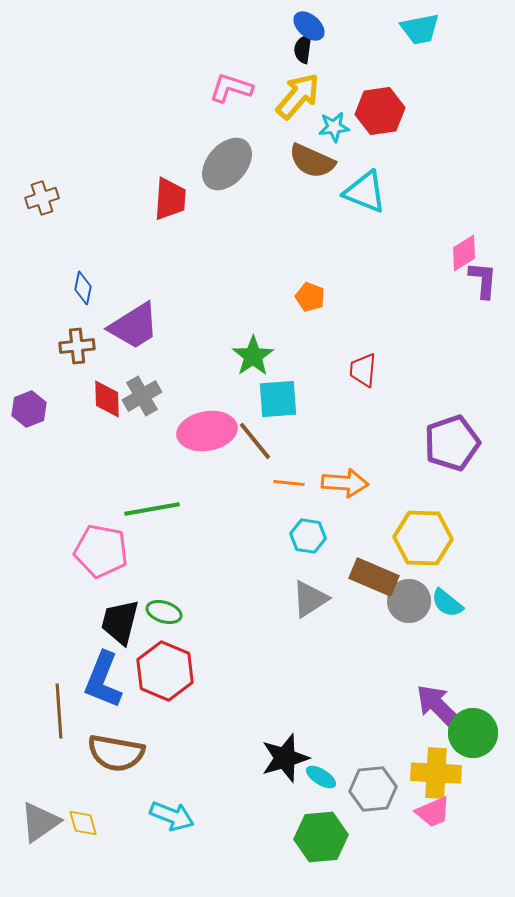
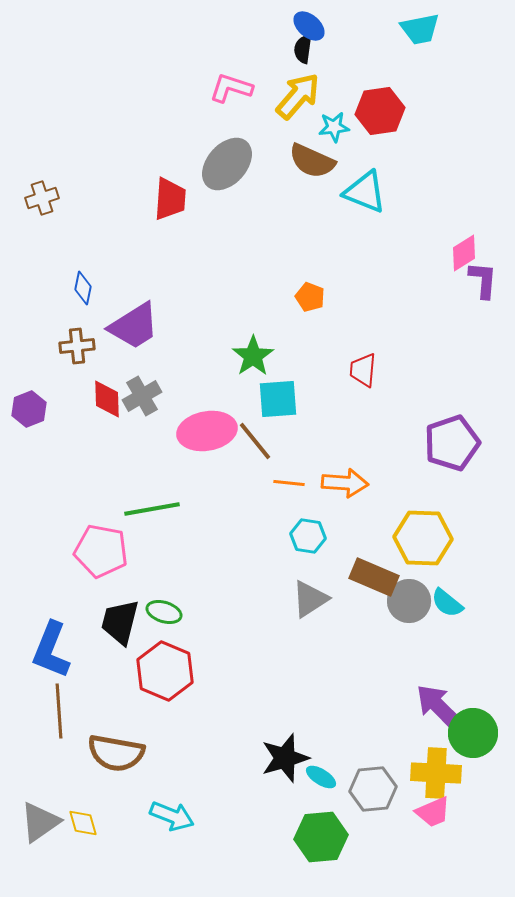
blue L-shape at (103, 680): moved 52 px left, 30 px up
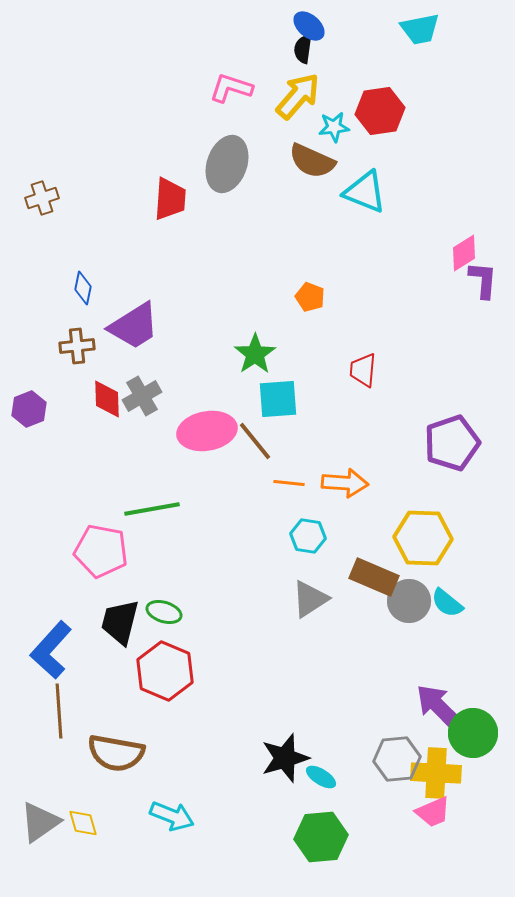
gray ellipse at (227, 164): rotated 22 degrees counterclockwise
green star at (253, 356): moved 2 px right, 2 px up
blue L-shape at (51, 650): rotated 20 degrees clockwise
gray hexagon at (373, 789): moved 24 px right, 30 px up
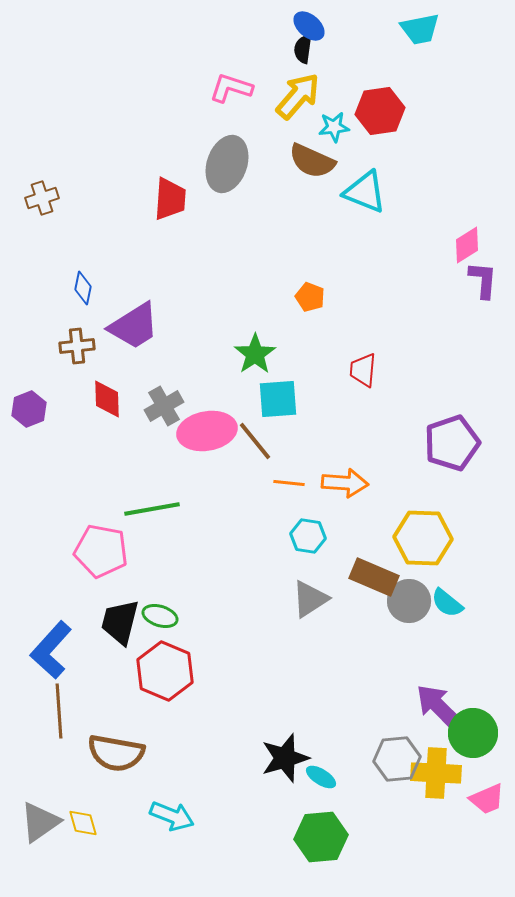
pink diamond at (464, 253): moved 3 px right, 8 px up
gray cross at (142, 396): moved 22 px right, 10 px down
green ellipse at (164, 612): moved 4 px left, 4 px down
pink trapezoid at (433, 812): moved 54 px right, 13 px up
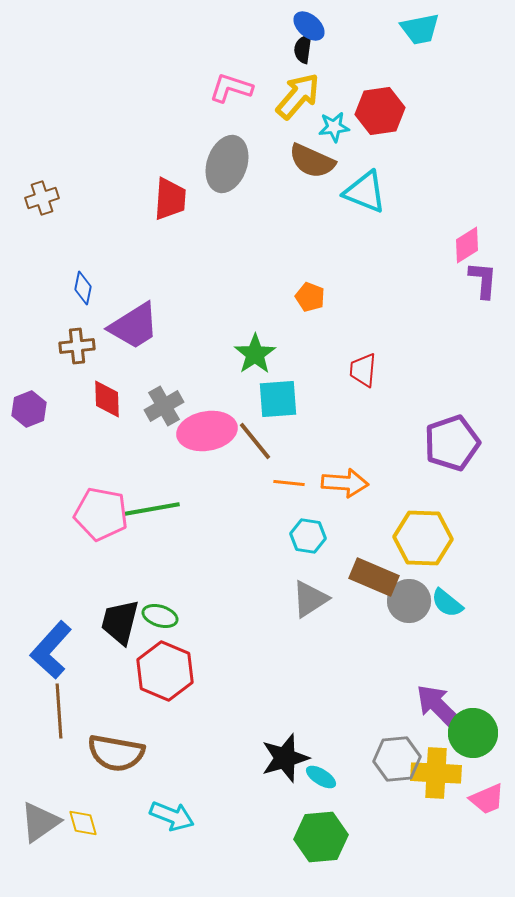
pink pentagon at (101, 551): moved 37 px up
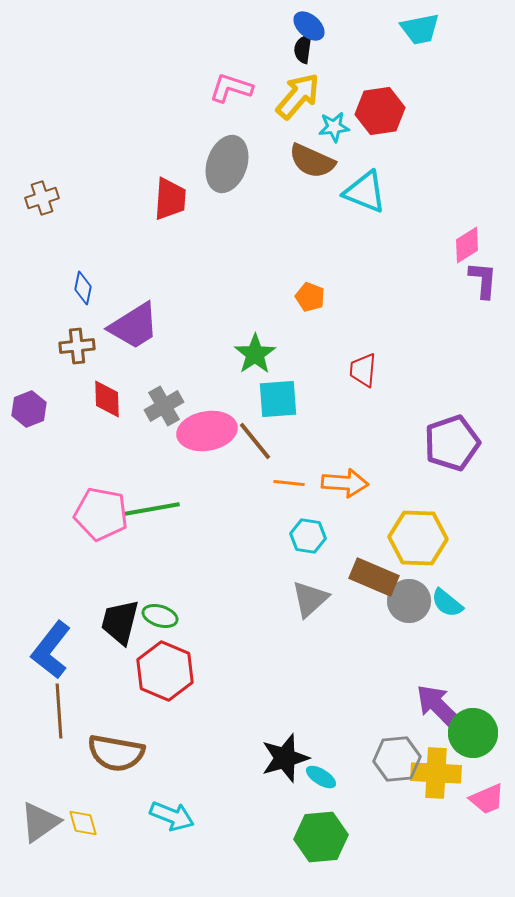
yellow hexagon at (423, 538): moved 5 px left
gray triangle at (310, 599): rotated 9 degrees counterclockwise
blue L-shape at (51, 650): rotated 4 degrees counterclockwise
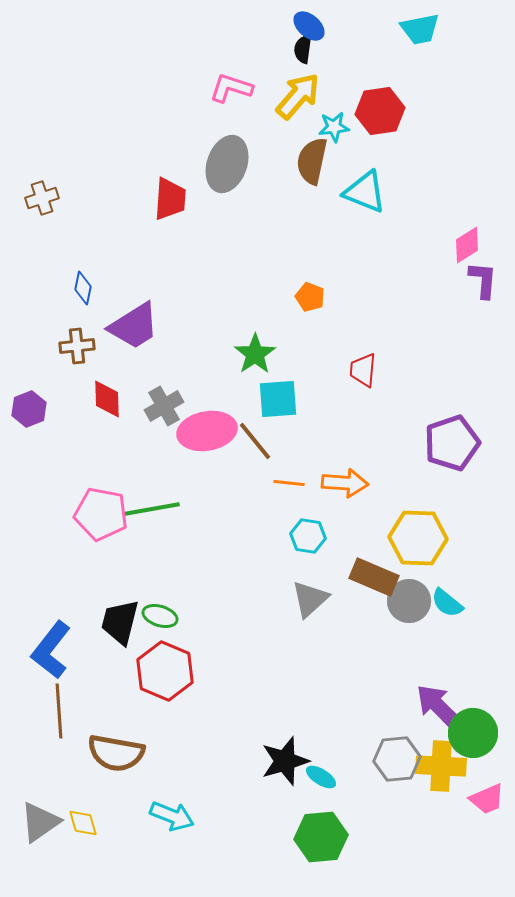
brown semicircle at (312, 161): rotated 78 degrees clockwise
black star at (285, 758): moved 3 px down
yellow cross at (436, 773): moved 5 px right, 7 px up
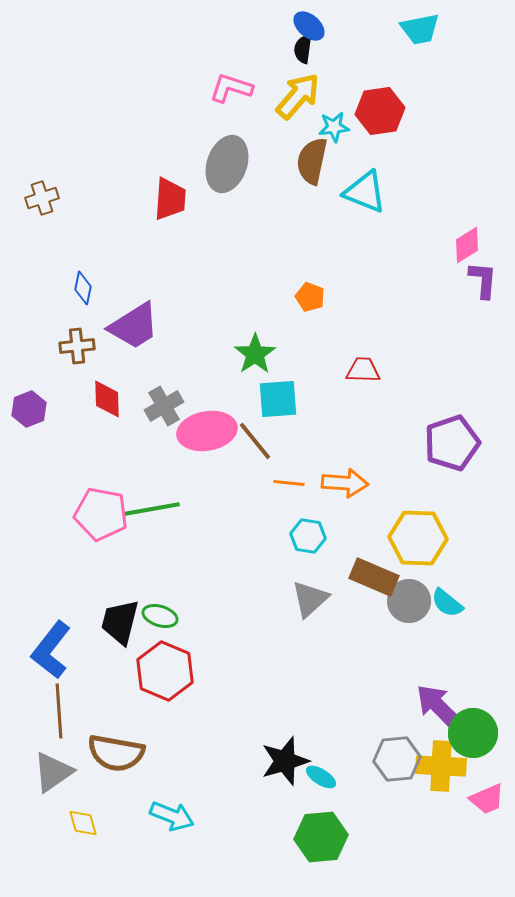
red trapezoid at (363, 370): rotated 87 degrees clockwise
gray triangle at (40, 822): moved 13 px right, 50 px up
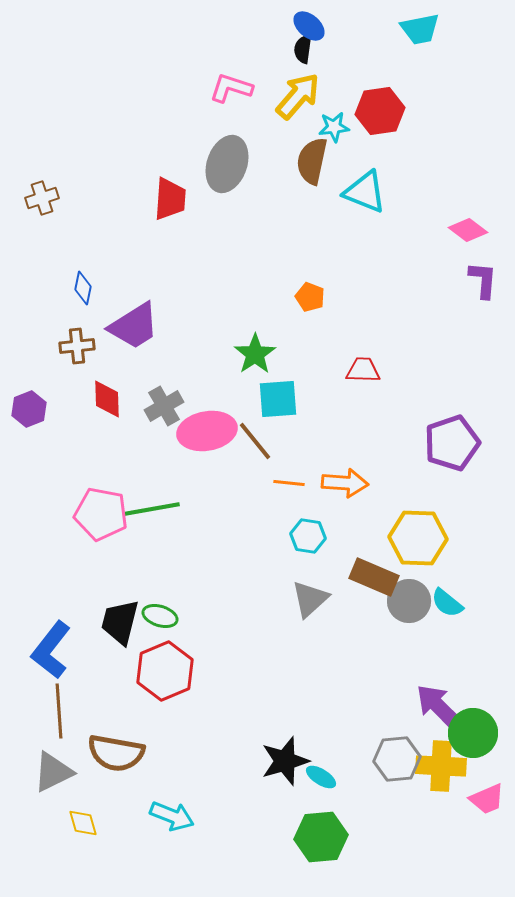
pink diamond at (467, 245): moved 1 px right, 15 px up; rotated 69 degrees clockwise
red hexagon at (165, 671): rotated 14 degrees clockwise
gray triangle at (53, 772): rotated 9 degrees clockwise
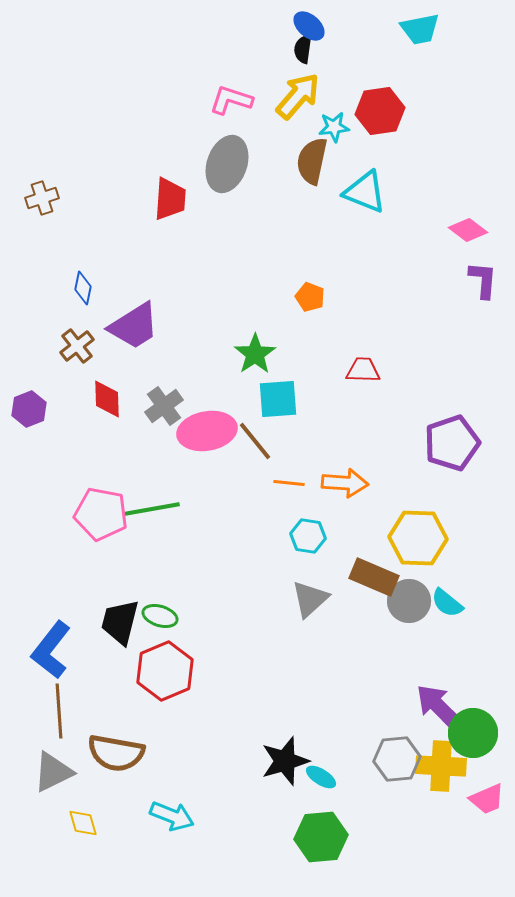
pink L-shape at (231, 88): moved 12 px down
brown cross at (77, 346): rotated 32 degrees counterclockwise
gray cross at (164, 406): rotated 6 degrees counterclockwise
